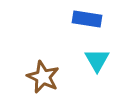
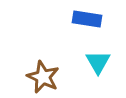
cyan triangle: moved 1 px right, 2 px down
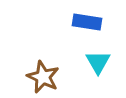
blue rectangle: moved 3 px down
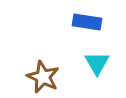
cyan triangle: moved 1 px left, 1 px down
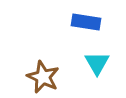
blue rectangle: moved 1 px left
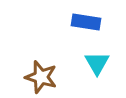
brown star: moved 2 px left; rotated 8 degrees counterclockwise
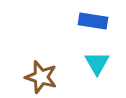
blue rectangle: moved 7 px right, 1 px up
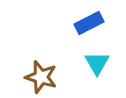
blue rectangle: moved 4 px left, 2 px down; rotated 36 degrees counterclockwise
